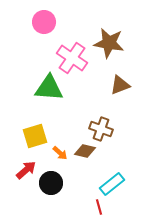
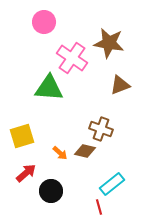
yellow square: moved 13 px left
red arrow: moved 3 px down
black circle: moved 8 px down
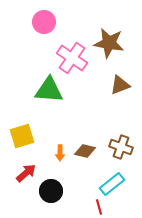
green triangle: moved 2 px down
brown cross: moved 20 px right, 18 px down
orange arrow: rotated 49 degrees clockwise
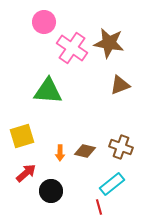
pink cross: moved 10 px up
green triangle: moved 1 px left, 1 px down
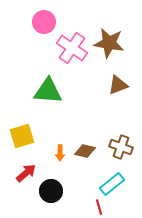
brown triangle: moved 2 px left
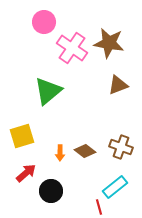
green triangle: rotated 44 degrees counterclockwise
brown diamond: rotated 25 degrees clockwise
cyan rectangle: moved 3 px right, 3 px down
